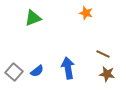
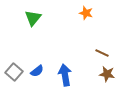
green triangle: rotated 30 degrees counterclockwise
brown line: moved 1 px left, 1 px up
blue arrow: moved 3 px left, 7 px down
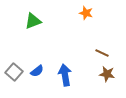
green triangle: moved 3 px down; rotated 30 degrees clockwise
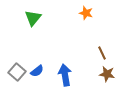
green triangle: moved 3 px up; rotated 30 degrees counterclockwise
brown line: rotated 40 degrees clockwise
gray square: moved 3 px right
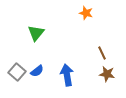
green triangle: moved 3 px right, 15 px down
blue arrow: moved 2 px right
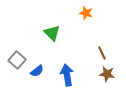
green triangle: moved 16 px right; rotated 24 degrees counterclockwise
gray square: moved 12 px up
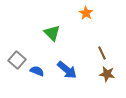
orange star: rotated 16 degrees clockwise
blue semicircle: rotated 120 degrees counterclockwise
blue arrow: moved 5 px up; rotated 140 degrees clockwise
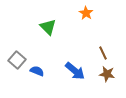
green triangle: moved 4 px left, 6 px up
brown line: moved 1 px right
blue arrow: moved 8 px right, 1 px down
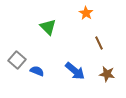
brown line: moved 4 px left, 10 px up
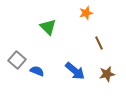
orange star: rotated 24 degrees clockwise
brown star: rotated 21 degrees counterclockwise
